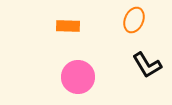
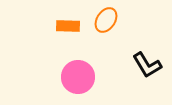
orange ellipse: moved 28 px left; rotated 10 degrees clockwise
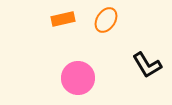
orange rectangle: moved 5 px left, 7 px up; rotated 15 degrees counterclockwise
pink circle: moved 1 px down
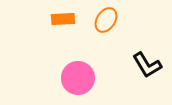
orange rectangle: rotated 10 degrees clockwise
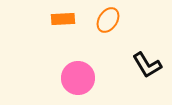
orange ellipse: moved 2 px right
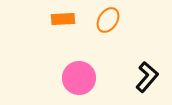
black L-shape: moved 12 px down; rotated 108 degrees counterclockwise
pink circle: moved 1 px right
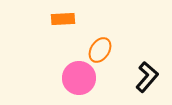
orange ellipse: moved 8 px left, 30 px down
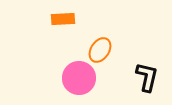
black L-shape: rotated 28 degrees counterclockwise
